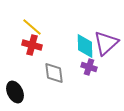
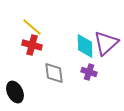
purple cross: moved 5 px down
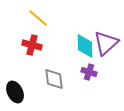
yellow line: moved 6 px right, 9 px up
gray diamond: moved 6 px down
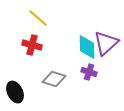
cyan diamond: moved 2 px right, 1 px down
gray diamond: rotated 65 degrees counterclockwise
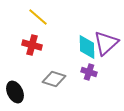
yellow line: moved 1 px up
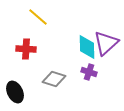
red cross: moved 6 px left, 4 px down; rotated 12 degrees counterclockwise
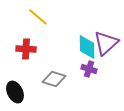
purple cross: moved 3 px up
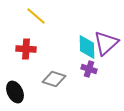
yellow line: moved 2 px left, 1 px up
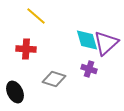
cyan diamond: moved 7 px up; rotated 15 degrees counterclockwise
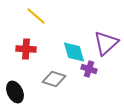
cyan diamond: moved 13 px left, 12 px down
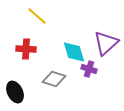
yellow line: moved 1 px right
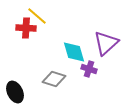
red cross: moved 21 px up
